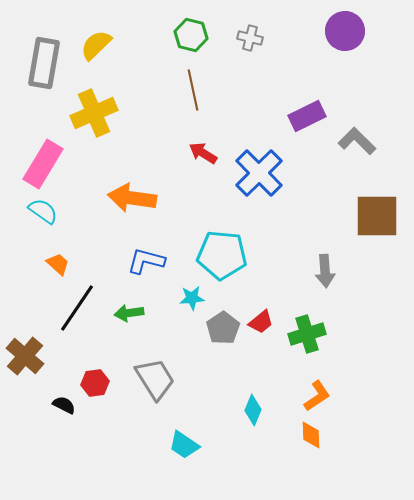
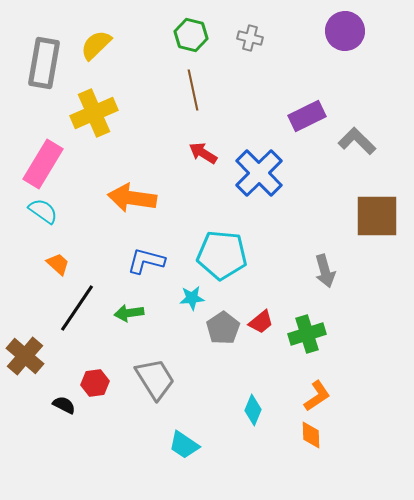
gray arrow: rotated 12 degrees counterclockwise
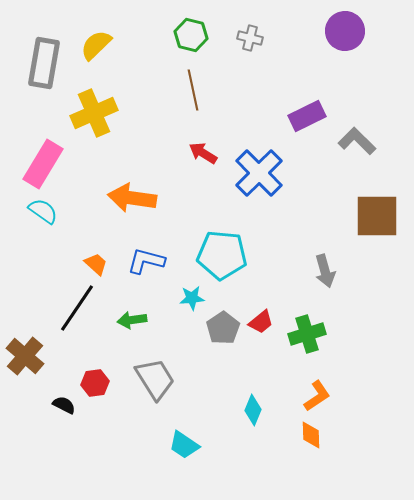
orange trapezoid: moved 38 px right
green arrow: moved 3 px right, 7 px down
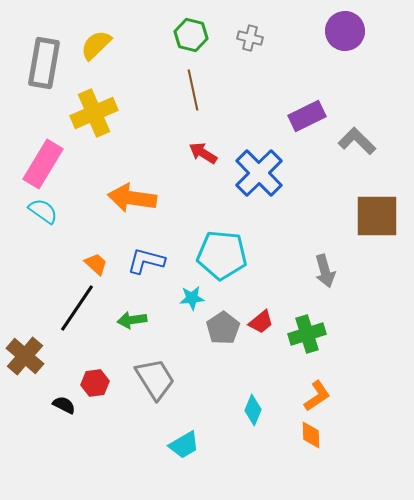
cyan trapezoid: rotated 64 degrees counterclockwise
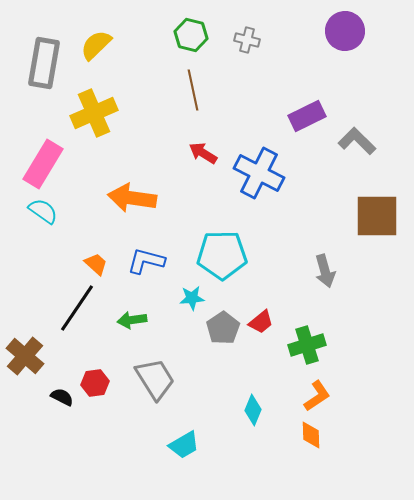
gray cross: moved 3 px left, 2 px down
blue cross: rotated 18 degrees counterclockwise
cyan pentagon: rotated 6 degrees counterclockwise
green cross: moved 11 px down
black semicircle: moved 2 px left, 8 px up
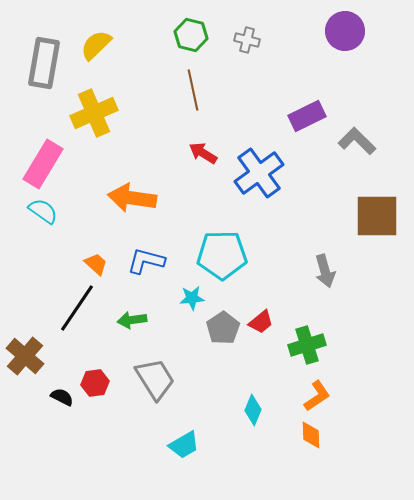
blue cross: rotated 27 degrees clockwise
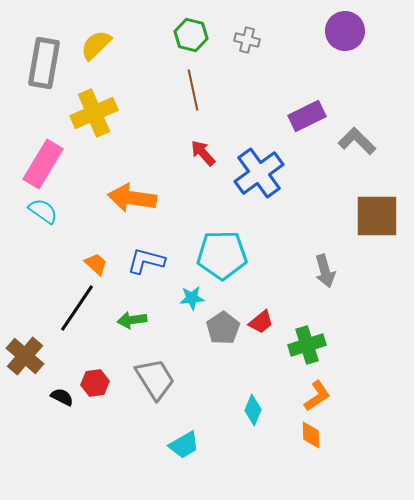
red arrow: rotated 16 degrees clockwise
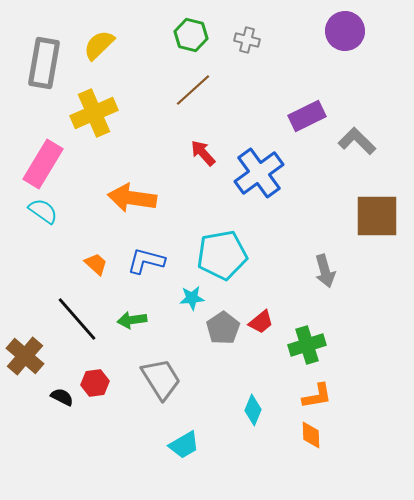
yellow semicircle: moved 3 px right
brown line: rotated 60 degrees clockwise
cyan pentagon: rotated 9 degrees counterclockwise
black line: moved 11 px down; rotated 75 degrees counterclockwise
gray trapezoid: moved 6 px right
orange L-shape: rotated 24 degrees clockwise
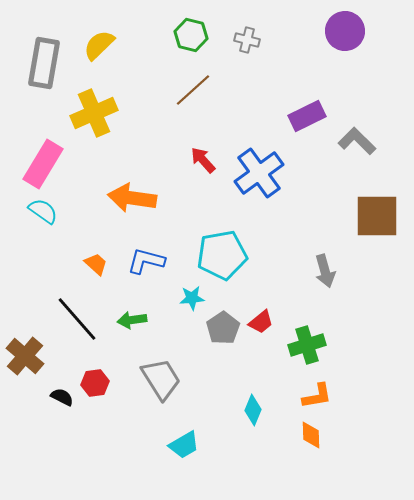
red arrow: moved 7 px down
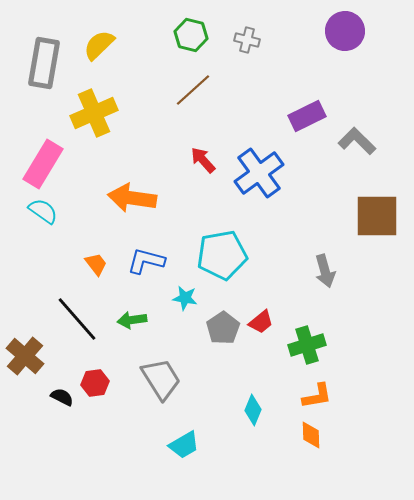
orange trapezoid: rotated 10 degrees clockwise
cyan star: moved 7 px left; rotated 15 degrees clockwise
